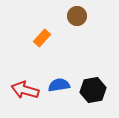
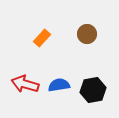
brown circle: moved 10 px right, 18 px down
red arrow: moved 6 px up
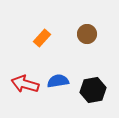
blue semicircle: moved 1 px left, 4 px up
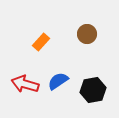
orange rectangle: moved 1 px left, 4 px down
blue semicircle: rotated 25 degrees counterclockwise
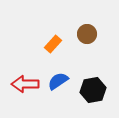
orange rectangle: moved 12 px right, 2 px down
red arrow: rotated 16 degrees counterclockwise
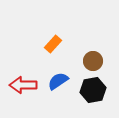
brown circle: moved 6 px right, 27 px down
red arrow: moved 2 px left, 1 px down
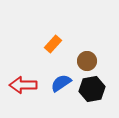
brown circle: moved 6 px left
blue semicircle: moved 3 px right, 2 px down
black hexagon: moved 1 px left, 1 px up
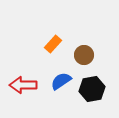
brown circle: moved 3 px left, 6 px up
blue semicircle: moved 2 px up
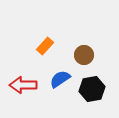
orange rectangle: moved 8 px left, 2 px down
blue semicircle: moved 1 px left, 2 px up
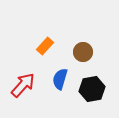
brown circle: moved 1 px left, 3 px up
blue semicircle: rotated 40 degrees counterclockwise
red arrow: rotated 132 degrees clockwise
